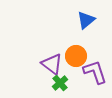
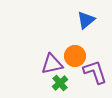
orange circle: moved 1 px left
purple triangle: rotated 50 degrees counterclockwise
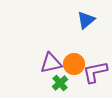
orange circle: moved 1 px left, 8 px down
purple triangle: moved 1 px left, 1 px up
purple L-shape: rotated 84 degrees counterclockwise
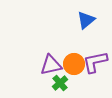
purple triangle: moved 2 px down
purple L-shape: moved 10 px up
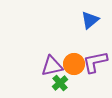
blue triangle: moved 4 px right
purple triangle: moved 1 px right, 1 px down
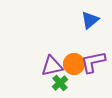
purple L-shape: moved 2 px left
